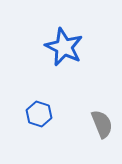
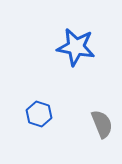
blue star: moved 12 px right; rotated 15 degrees counterclockwise
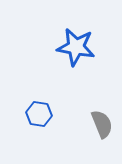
blue hexagon: rotated 10 degrees counterclockwise
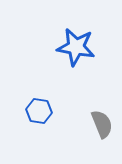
blue hexagon: moved 3 px up
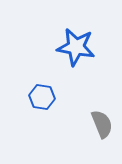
blue hexagon: moved 3 px right, 14 px up
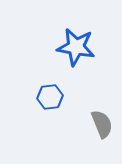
blue hexagon: moved 8 px right; rotated 15 degrees counterclockwise
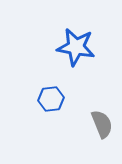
blue hexagon: moved 1 px right, 2 px down
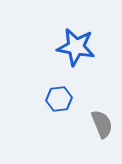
blue hexagon: moved 8 px right
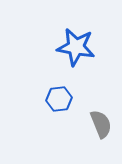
gray semicircle: moved 1 px left
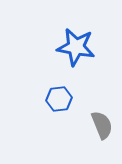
gray semicircle: moved 1 px right, 1 px down
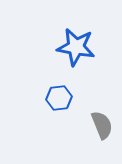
blue hexagon: moved 1 px up
